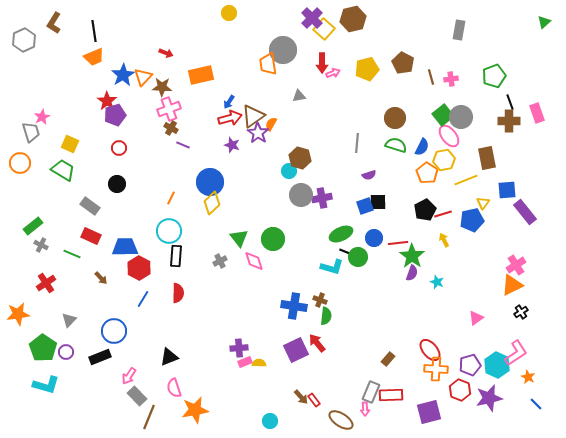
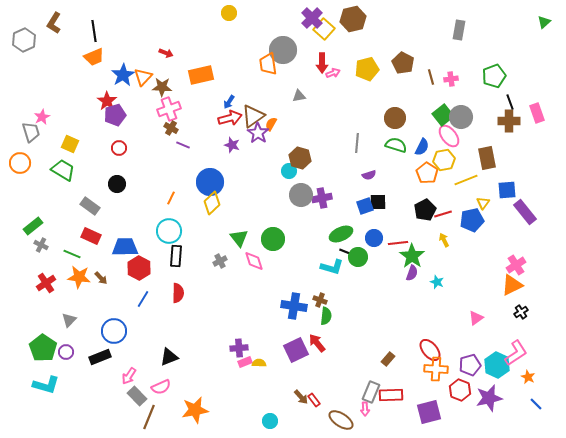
orange star at (18, 314): moved 61 px right, 37 px up; rotated 15 degrees clockwise
pink semicircle at (174, 388): moved 13 px left, 1 px up; rotated 96 degrees counterclockwise
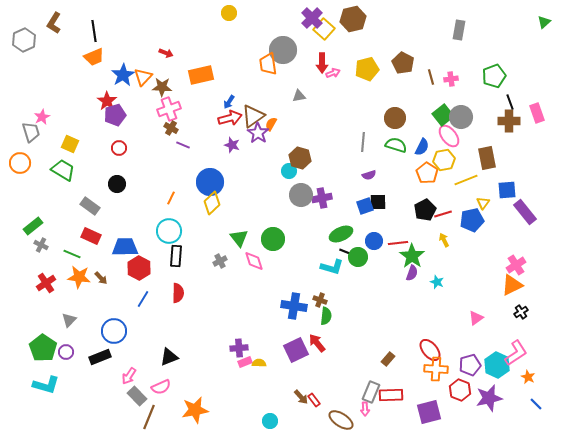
gray line at (357, 143): moved 6 px right, 1 px up
blue circle at (374, 238): moved 3 px down
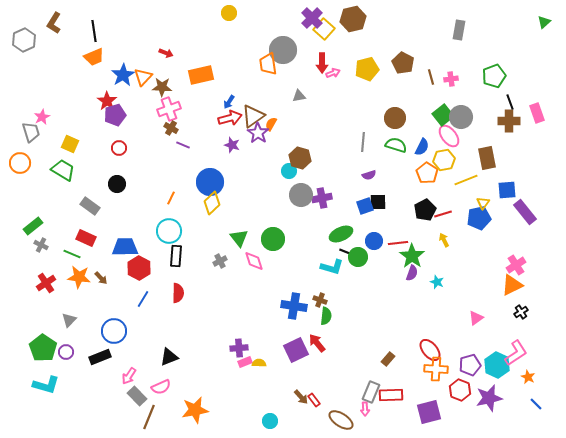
blue pentagon at (472, 220): moved 7 px right, 2 px up
red rectangle at (91, 236): moved 5 px left, 2 px down
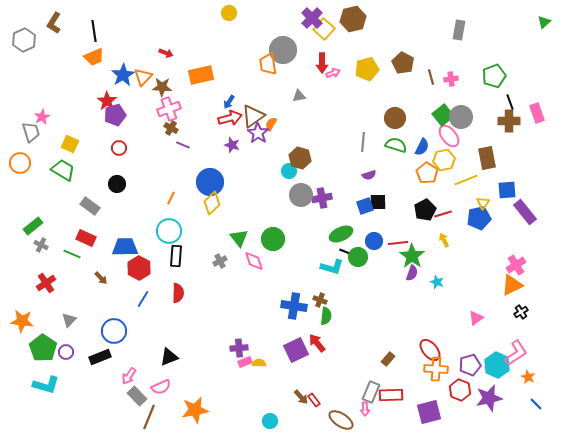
orange star at (79, 277): moved 57 px left, 44 px down
